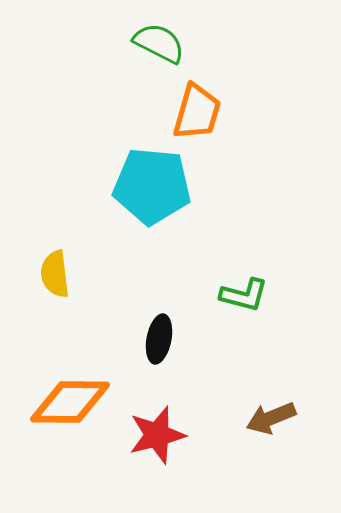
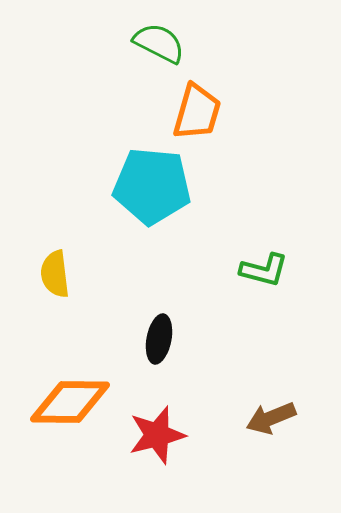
green L-shape: moved 20 px right, 25 px up
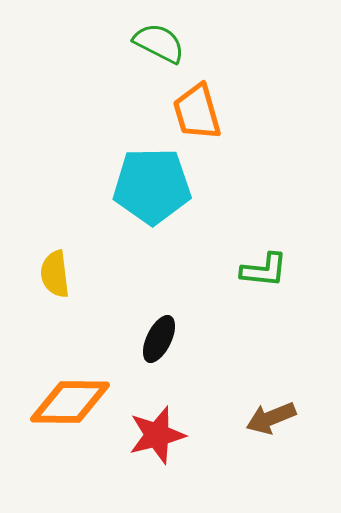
orange trapezoid: rotated 148 degrees clockwise
cyan pentagon: rotated 6 degrees counterclockwise
green L-shape: rotated 9 degrees counterclockwise
black ellipse: rotated 15 degrees clockwise
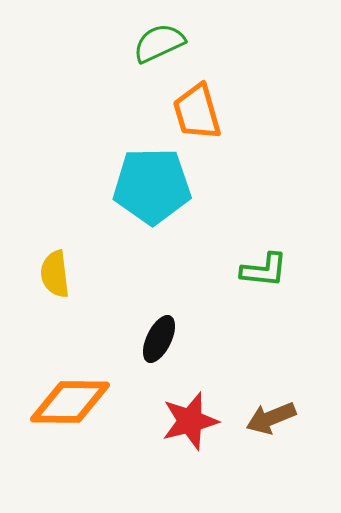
green semicircle: rotated 52 degrees counterclockwise
red star: moved 33 px right, 14 px up
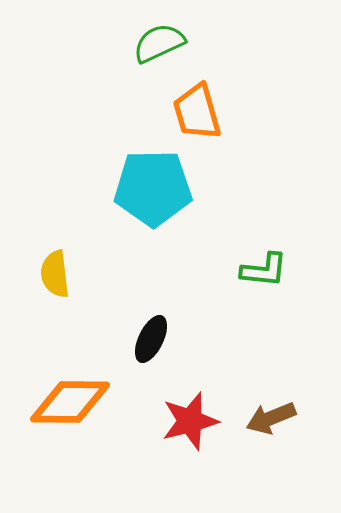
cyan pentagon: moved 1 px right, 2 px down
black ellipse: moved 8 px left
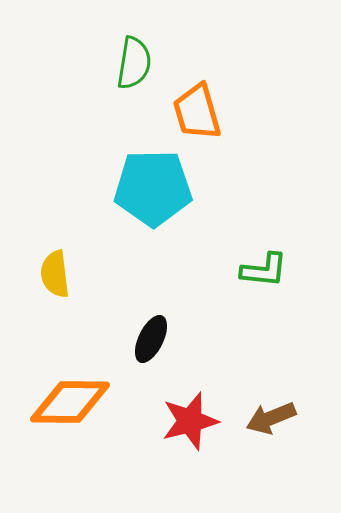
green semicircle: moved 25 px left, 20 px down; rotated 124 degrees clockwise
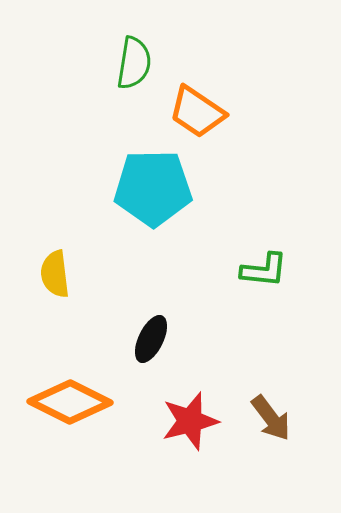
orange trapezoid: rotated 40 degrees counterclockwise
orange diamond: rotated 26 degrees clockwise
brown arrow: rotated 105 degrees counterclockwise
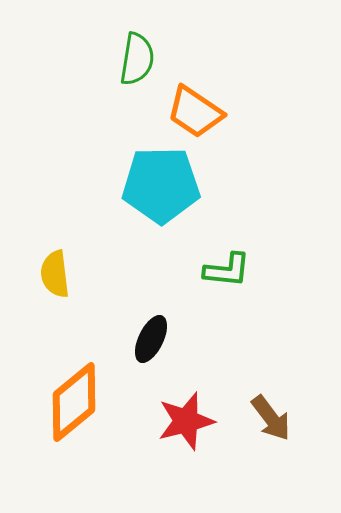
green semicircle: moved 3 px right, 4 px up
orange trapezoid: moved 2 px left
cyan pentagon: moved 8 px right, 3 px up
green L-shape: moved 37 px left
orange diamond: moved 4 px right; rotated 66 degrees counterclockwise
red star: moved 4 px left
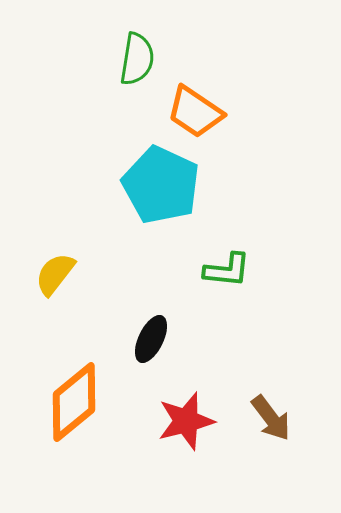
cyan pentagon: rotated 26 degrees clockwise
yellow semicircle: rotated 45 degrees clockwise
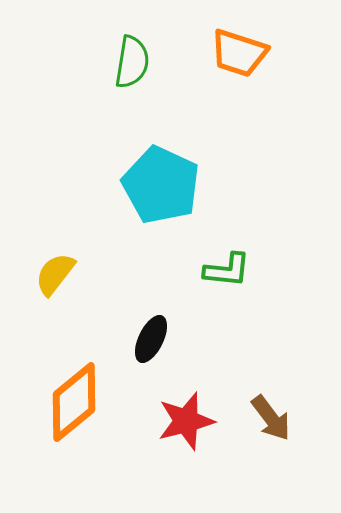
green semicircle: moved 5 px left, 3 px down
orange trapezoid: moved 44 px right, 59 px up; rotated 16 degrees counterclockwise
